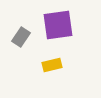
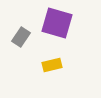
purple square: moved 1 px left, 2 px up; rotated 24 degrees clockwise
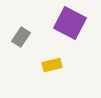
purple square: moved 13 px right; rotated 12 degrees clockwise
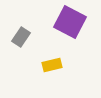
purple square: moved 1 px up
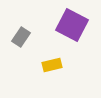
purple square: moved 2 px right, 3 px down
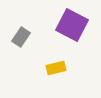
yellow rectangle: moved 4 px right, 3 px down
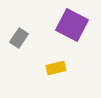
gray rectangle: moved 2 px left, 1 px down
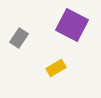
yellow rectangle: rotated 18 degrees counterclockwise
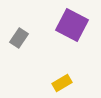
yellow rectangle: moved 6 px right, 15 px down
